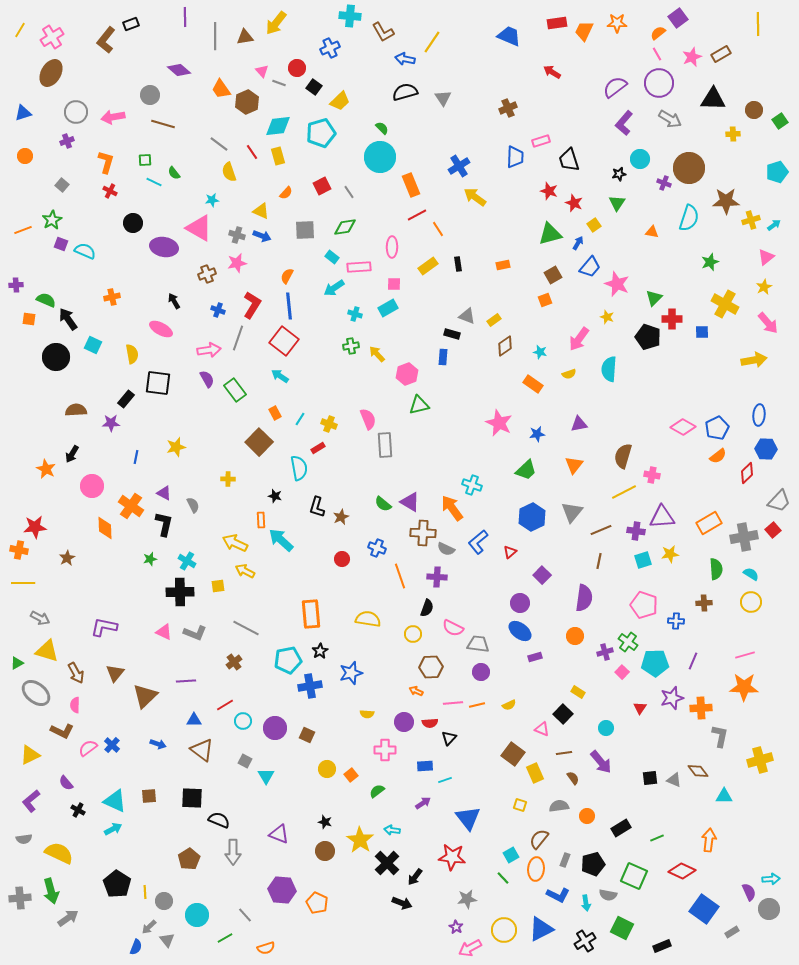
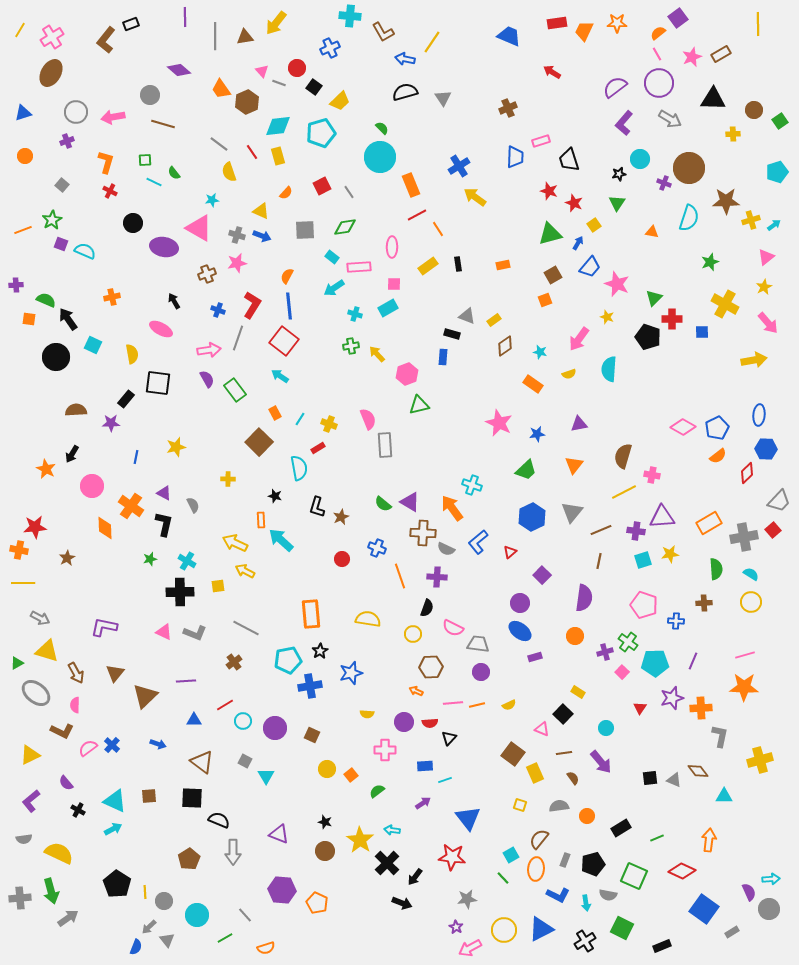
brown square at (307, 735): moved 5 px right
brown triangle at (202, 750): moved 12 px down
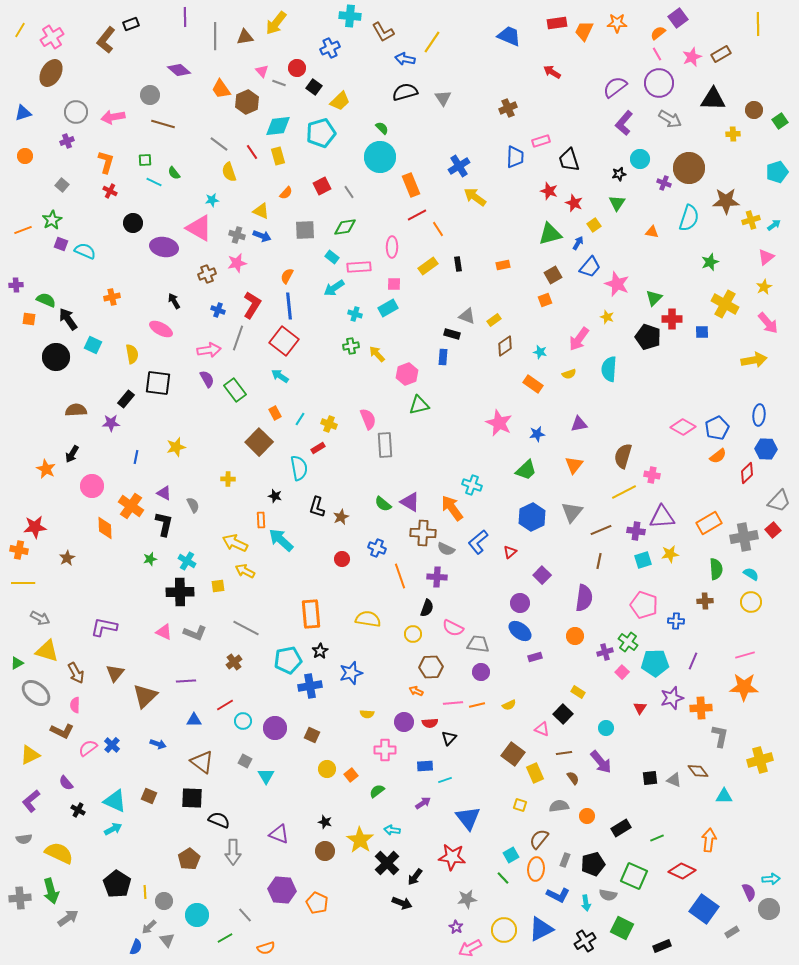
brown cross at (704, 603): moved 1 px right, 2 px up
brown square at (149, 796): rotated 28 degrees clockwise
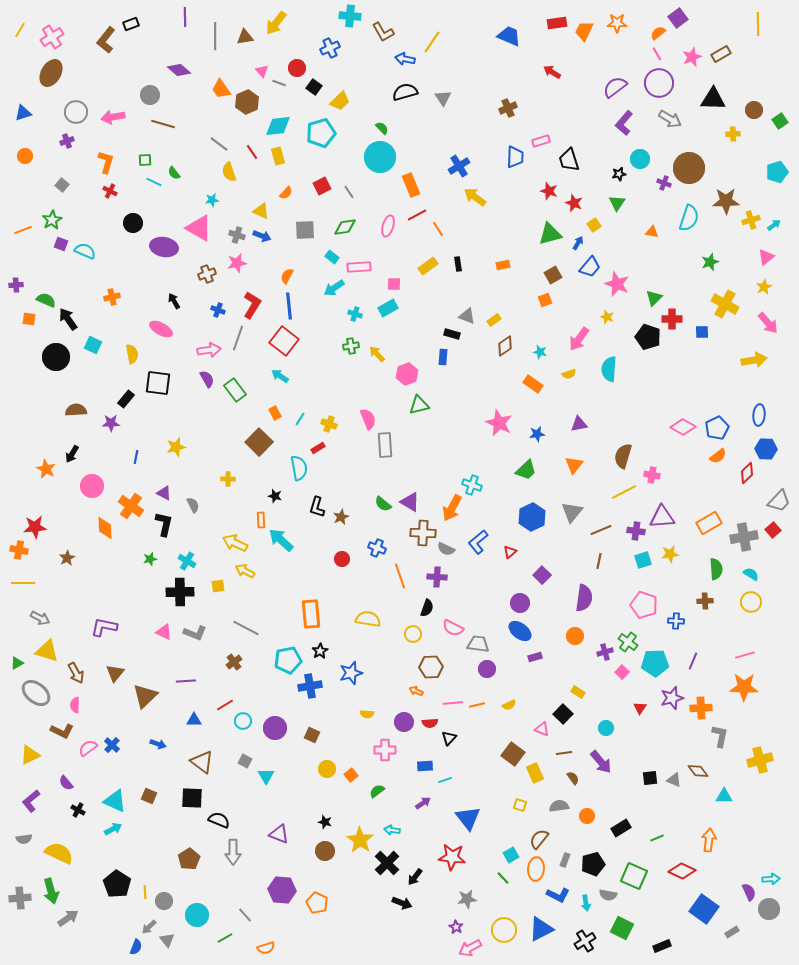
pink ellipse at (392, 247): moved 4 px left, 21 px up; rotated 15 degrees clockwise
orange arrow at (452, 508): rotated 116 degrees counterclockwise
purple circle at (481, 672): moved 6 px right, 3 px up
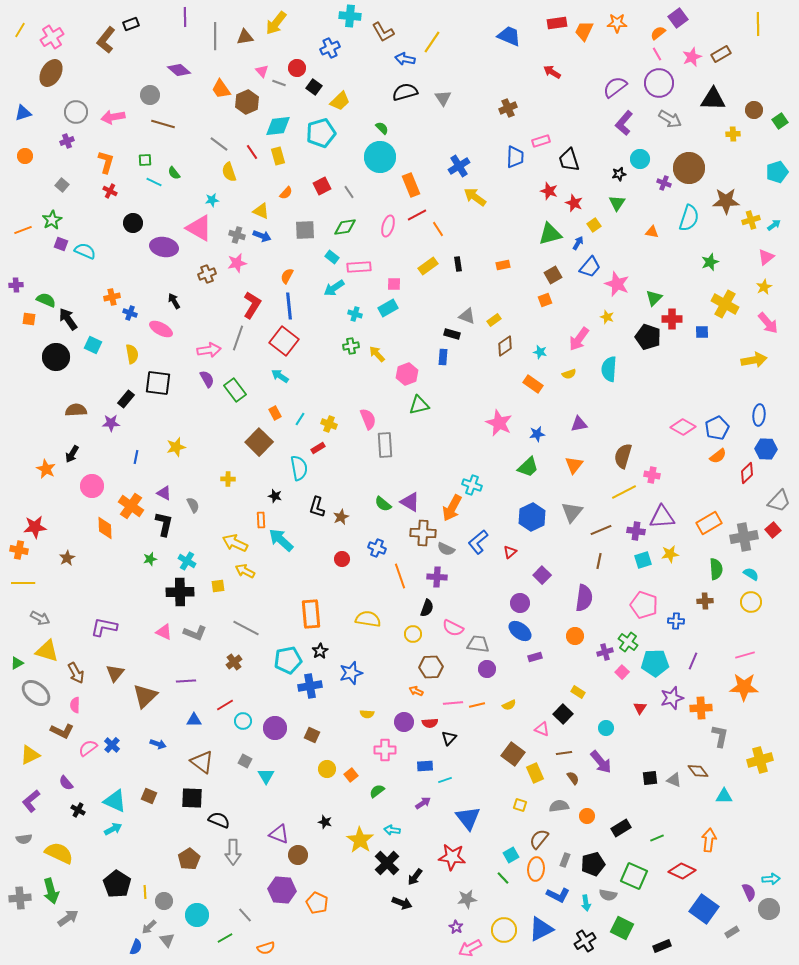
blue cross at (218, 310): moved 88 px left, 3 px down
green trapezoid at (526, 470): moved 2 px right, 3 px up
brown circle at (325, 851): moved 27 px left, 4 px down
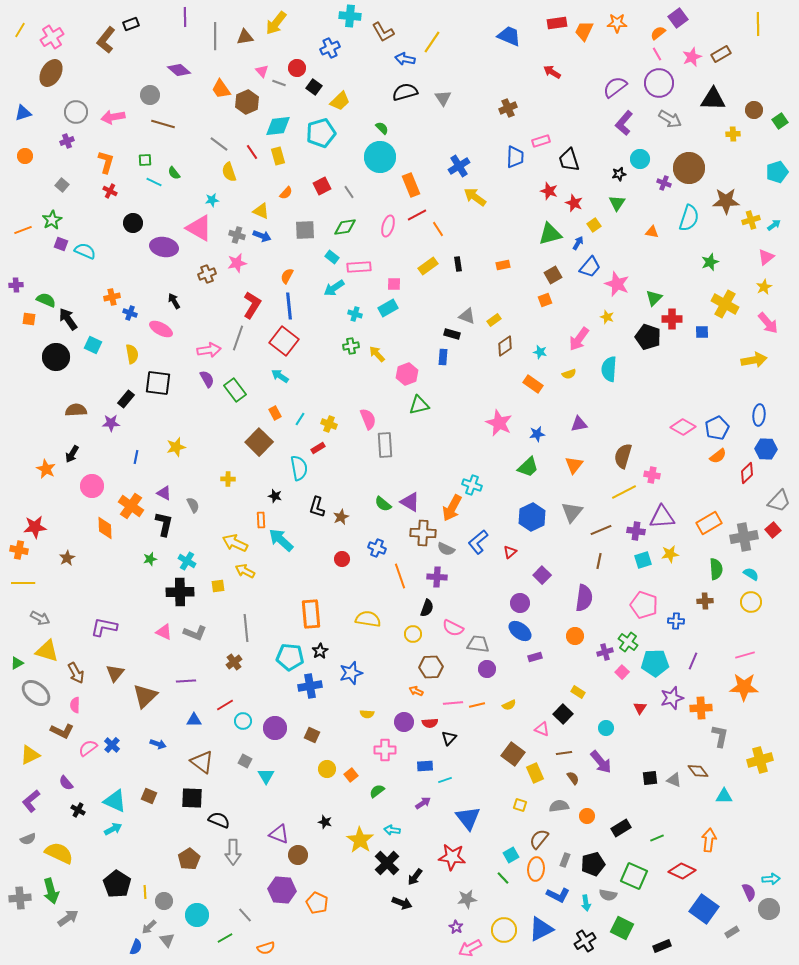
gray line at (246, 628): rotated 56 degrees clockwise
cyan pentagon at (288, 660): moved 2 px right, 3 px up; rotated 16 degrees clockwise
gray semicircle at (24, 839): moved 4 px right; rotated 14 degrees counterclockwise
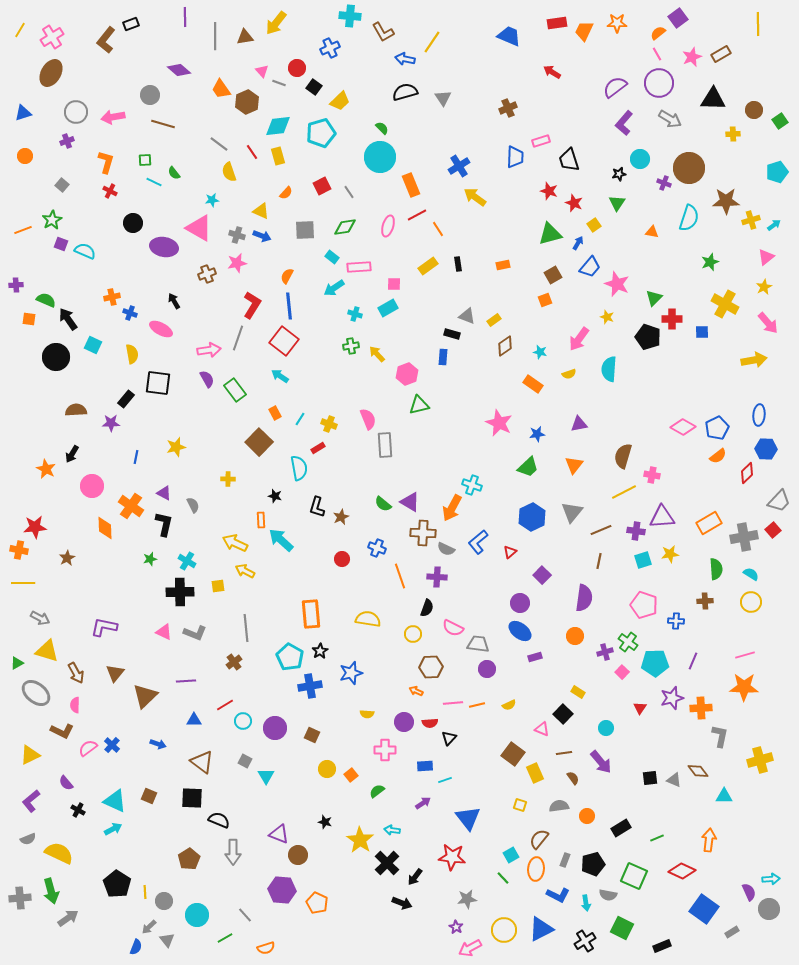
cyan pentagon at (290, 657): rotated 24 degrees clockwise
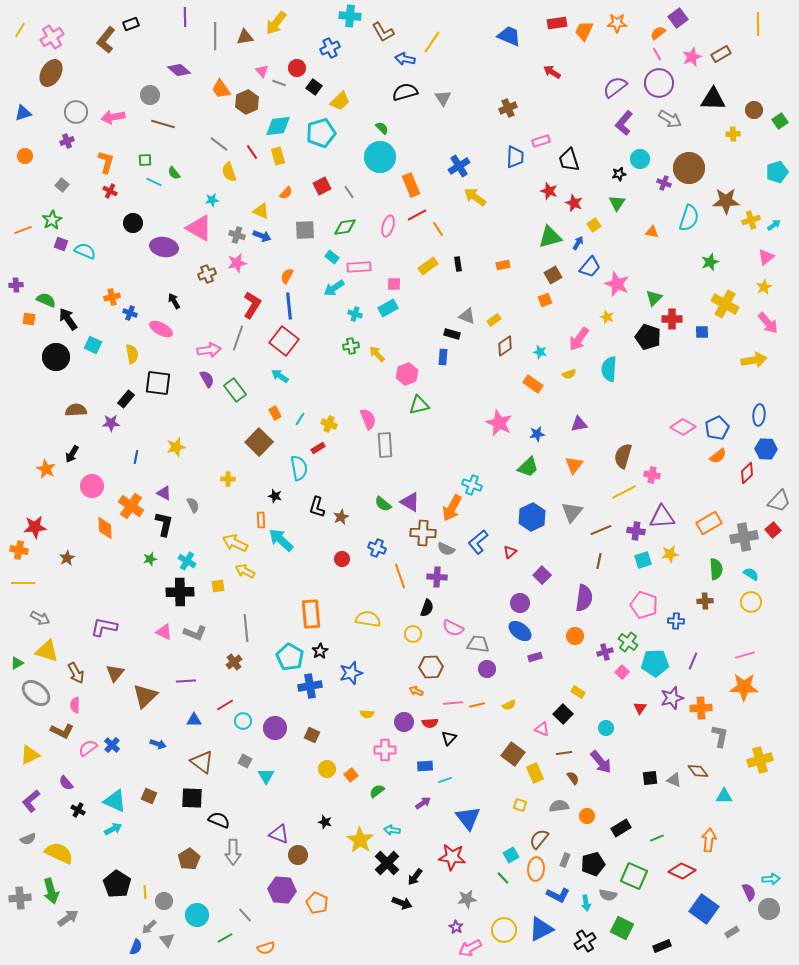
green triangle at (550, 234): moved 3 px down
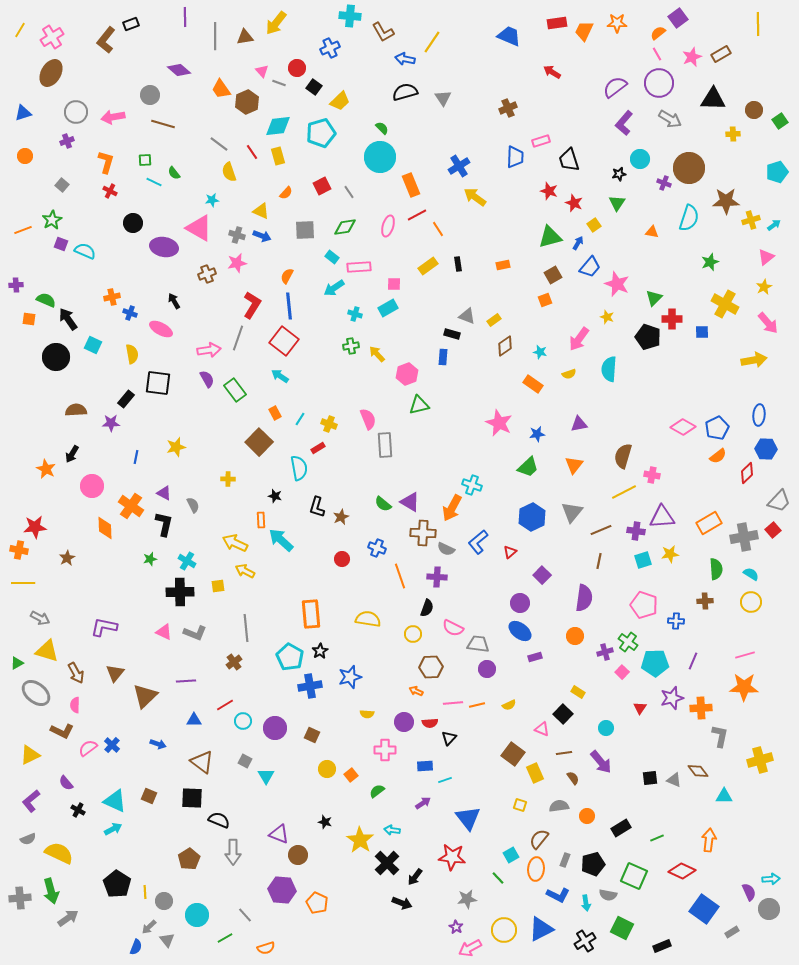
blue star at (351, 673): moved 1 px left, 4 px down
green line at (503, 878): moved 5 px left
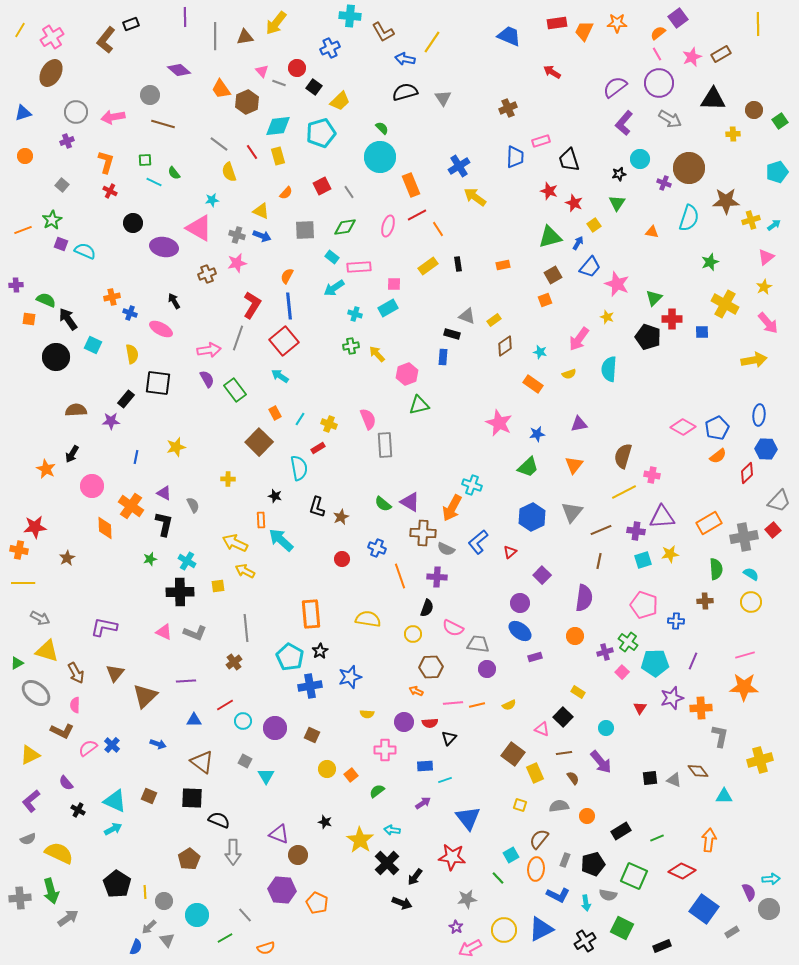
red square at (284, 341): rotated 12 degrees clockwise
purple star at (111, 423): moved 2 px up
black square at (563, 714): moved 3 px down
black rectangle at (621, 828): moved 3 px down
